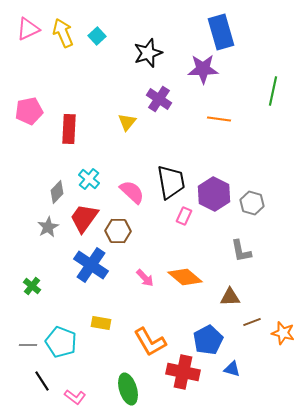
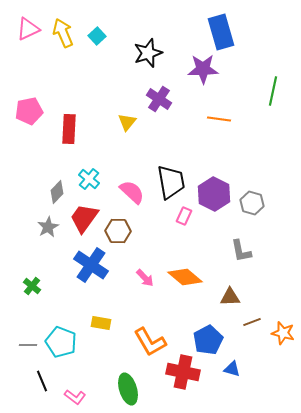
black line: rotated 10 degrees clockwise
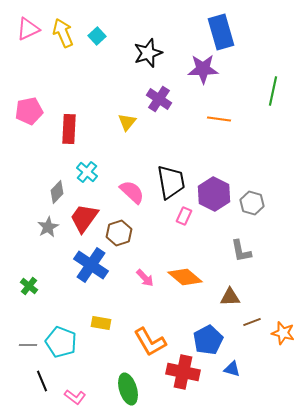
cyan cross: moved 2 px left, 7 px up
brown hexagon: moved 1 px right, 2 px down; rotated 20 degrees counterclockwise
green cross: moved 3 px left
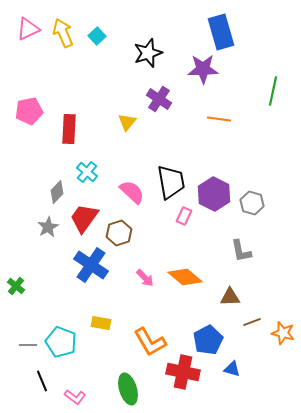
green cross: moved 13 px left
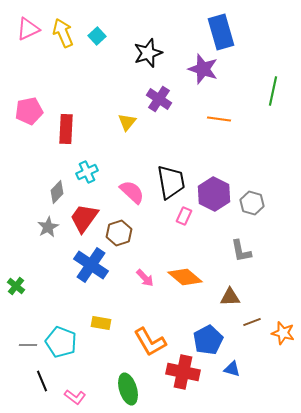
purple star: rotated 20 degrees clockwise
red rectangle: moved 3 px left
cyan cross: rotated 25 degrees clockwise
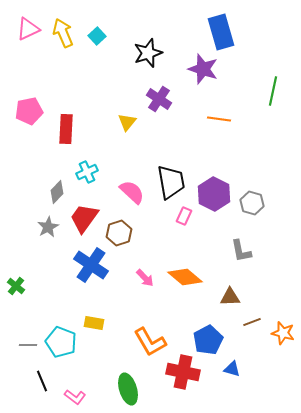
yellow rectangle: moved 7 px left
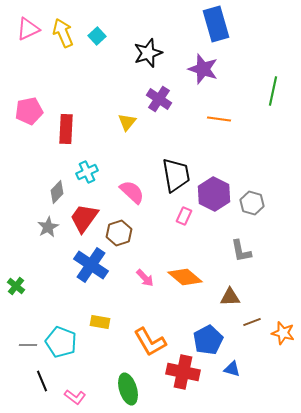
blue rectangle: moved 5 px left, 8 px up
black trapezoid: moved 5 px right, 7 px up
yellow rectangle: moved 6 px right, 1 px up
